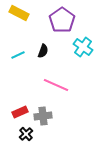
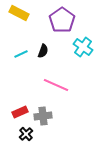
cyan line: moved 3 px right, 1 px up
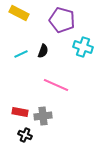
purple pentagon: rotated 20 degrees counterclockwise
cyan cross: rotated 18 degrees counterclockwise
red rectangle: rotated 35 degrees clockwise
black cross: moved 1 px left, 1 px down; rotated 24 degrees counterclockwise
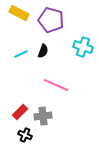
purple pentagon: moved 11 px left
red rectangle: rotated 56 degrees counterclockwise
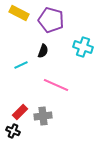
cyan line: moved 11 px down
black cross: moved 12 px left, 4 px up
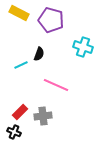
black semicircle: moved 4 px left, 3 px down
black cross: moved 1 px right, 1 px down
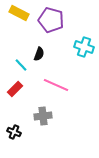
cyan cross: moved 1 px right
cyan line: rotated 72 degrees clockwise
red rectangle: moved 5 px left, 23 px up
